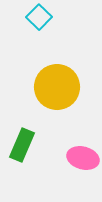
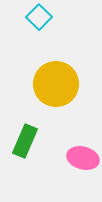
yellow circle: moved 1 px left, 3 px up
green rectangle: moved 3 px right, 4 px up
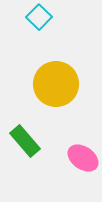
green rectangle: rotated 64 degrees counterclockwise
pink ellipse: rotated 20 degrees clockwise
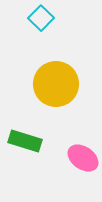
cyan square: moved 2 px right, 1 px down
green rectangle: rotated 32 degrees counterclockwise
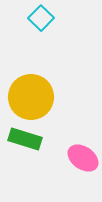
yellow circle: moved 25 px left, 13 px down
green rectangle: moved 2 px up
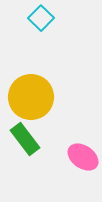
green rectangle: rotated 36 degrees clockwise
pink ellipse: moved 1 px up
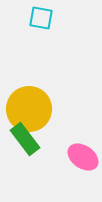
cyan square: rotated 35 degrees counterclockwise
yellow circle: moved 2 px left, 12 px down
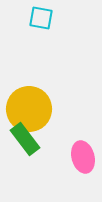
pink ellipse: rotated 40 degrees clockwise
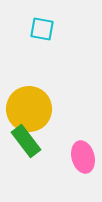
cyan square: moved 1 px right, 11 px down
green rectangle: moved 1 px right, 2 px down
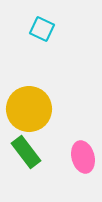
cyan square: rotated 15 degrees clockwise
green rectangle: moved 11 px down
